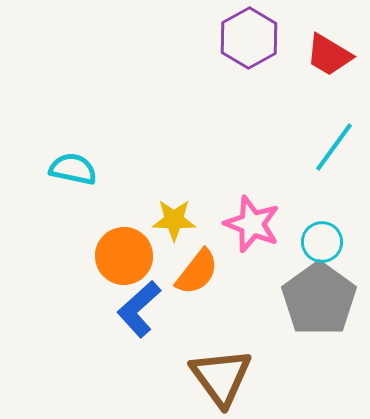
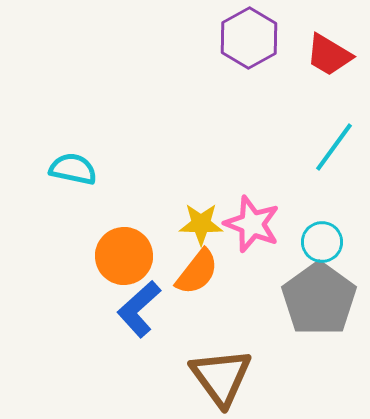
yellow star: moved 27 px right, 4 px down
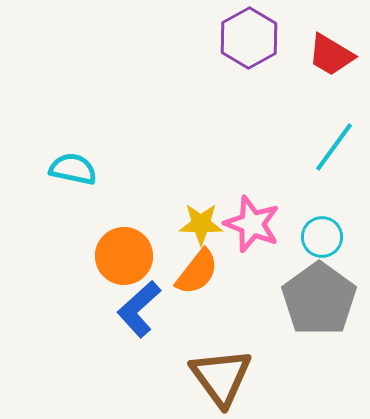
red trapezoid: moved 2 px right
cyan circle: moved 5 px up
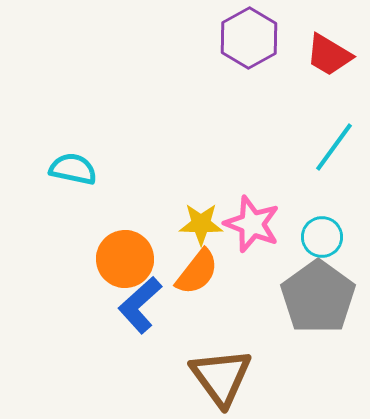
red trapezoid: moved 2 px left
orange circle: moved 1 px right, 3 px down
gray pentagon: moved 1 px left, 2 px up
blue L-shape: moved 1 px right, 4 px up
